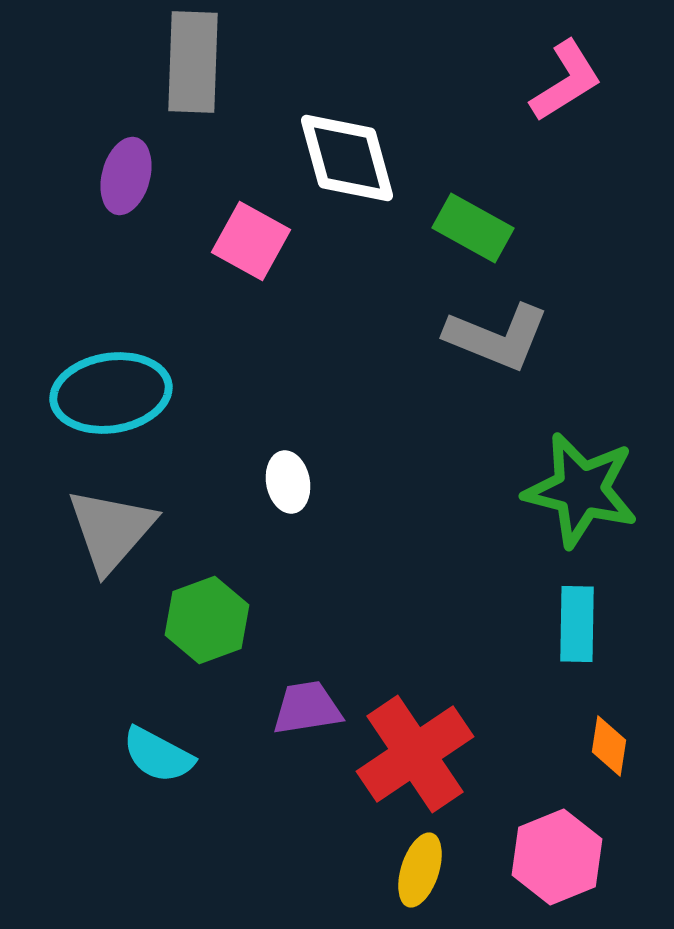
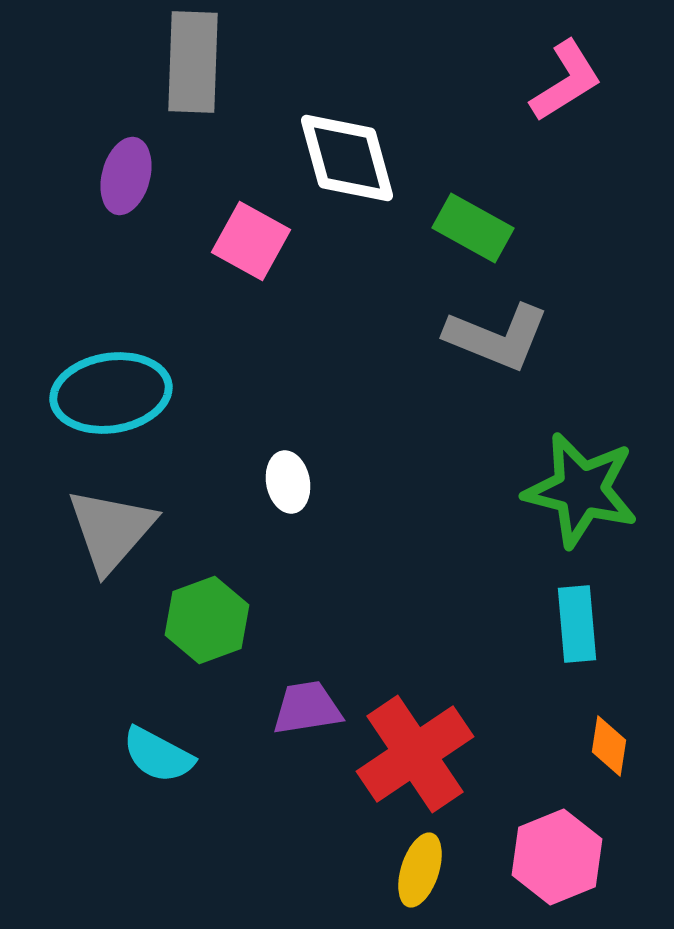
cyan rectangle: rotated 6 degrees counterclockwise
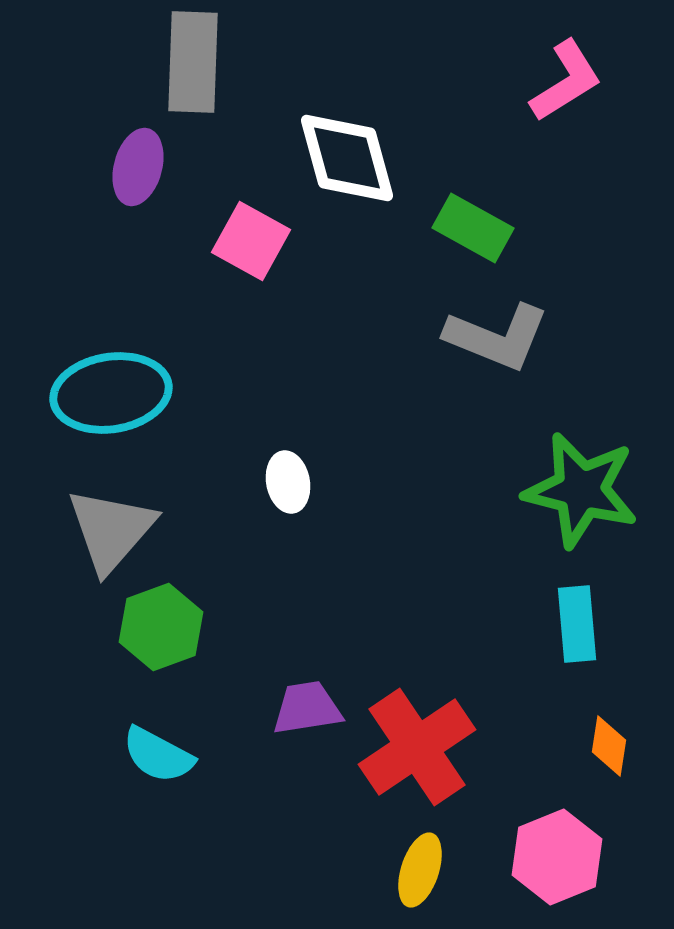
purple ellipse: moved 12 px right, 9 px up
green hexagon: moved 46 px left, 7 px down
red cross: moved 2 px right, 7 px up
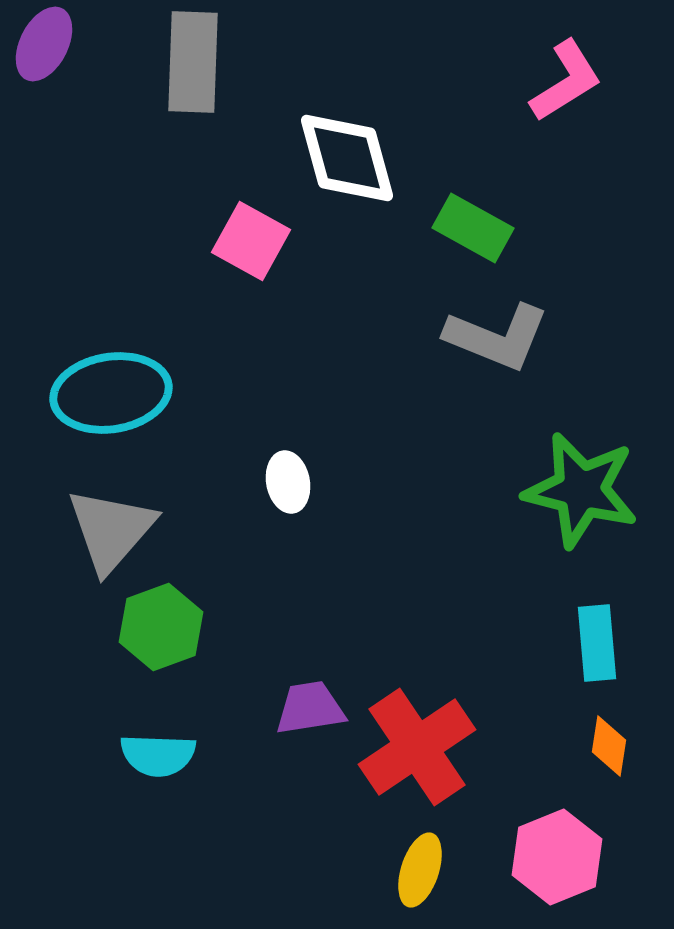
purple ellipse: moved 94 px left, 123 px up; rotated 12 degrees clockwise
cyan rectangle: moved 20 px right, 19 px down
purple trapezoid: moved 3 px right
cyan semicircle: rotated 26 degrees counterclockwise
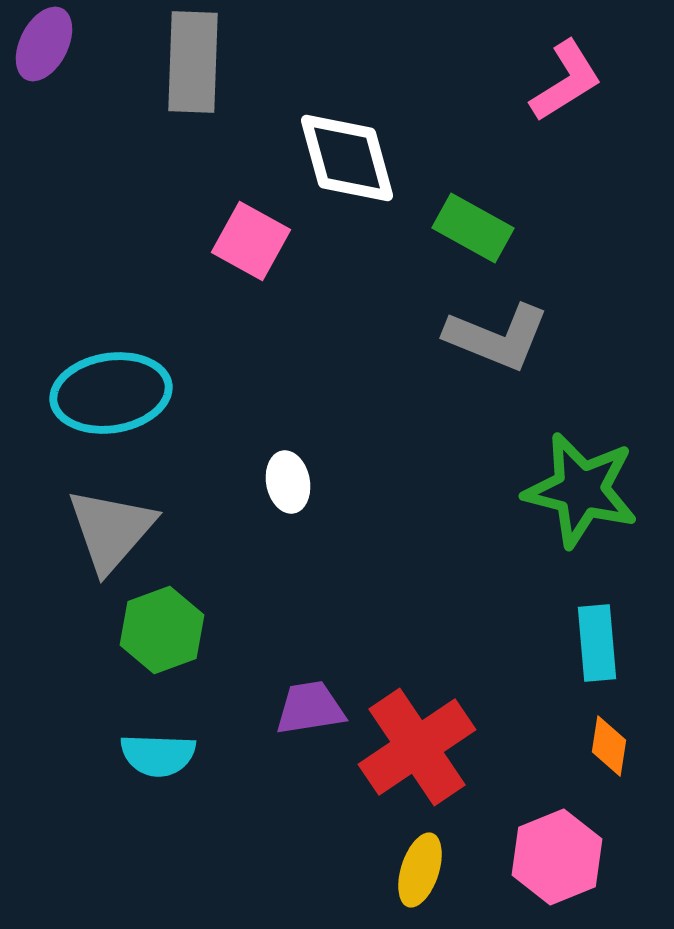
green hexagon: moved 1 px right, 3 px down
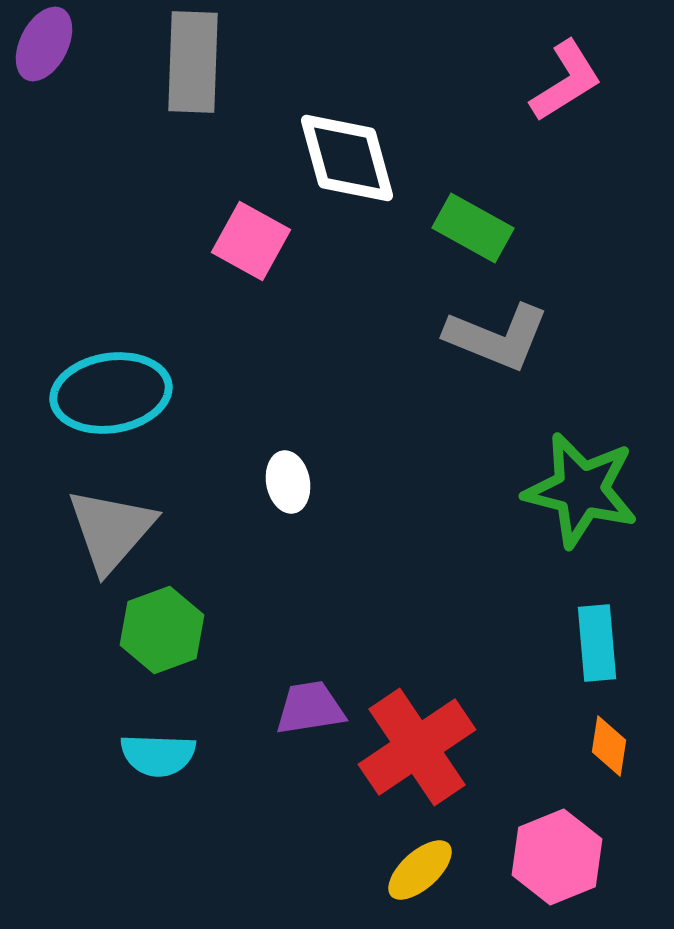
yellow ellipse: rotated 30 degrees clockwise
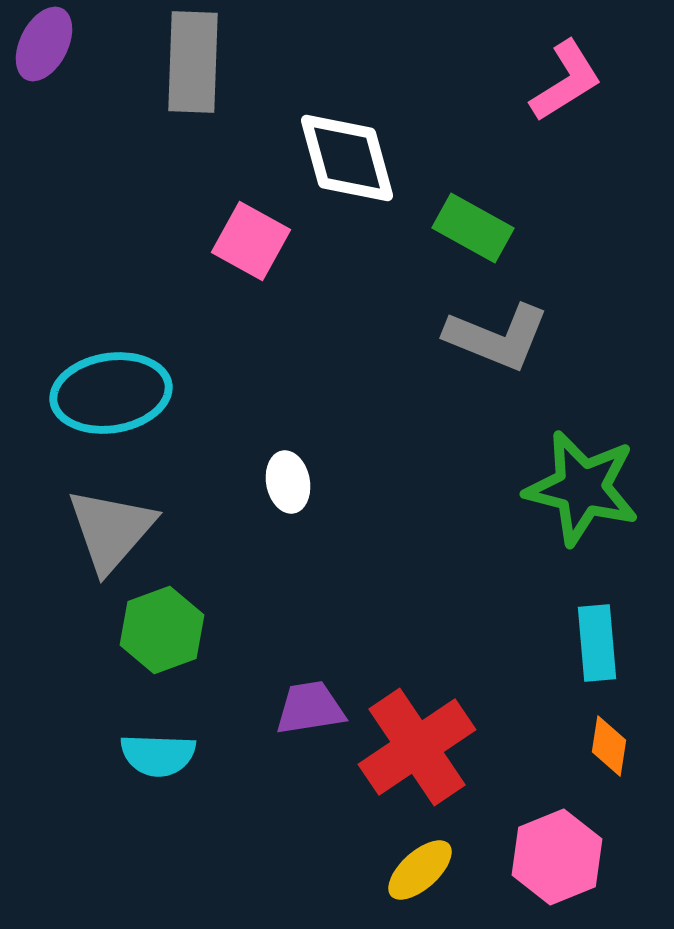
green star: moved 1 px right, 2 px up
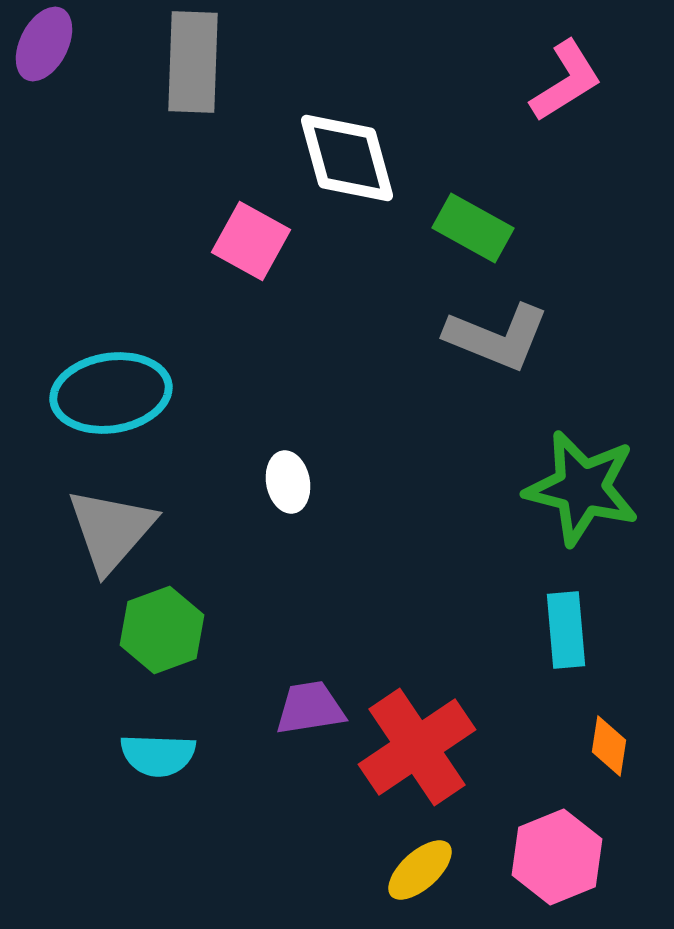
cyan rectangle: moved 31 px left, 13 px up
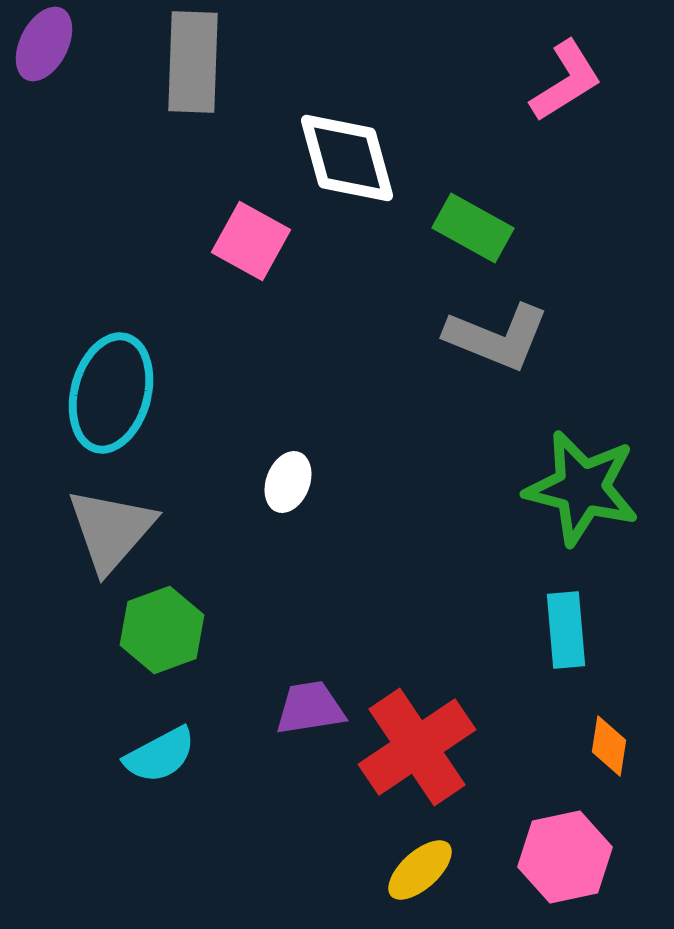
cyan ellipse: rotated 66 degrees counterclockwise
white ellipse: rotated 32 degrees clockwise
cyan semicircle: moved 2 px right; rotated 30 degrees counterclockwise
pink hexagon: moved 8 px right; rotated 10 degrees clockwise
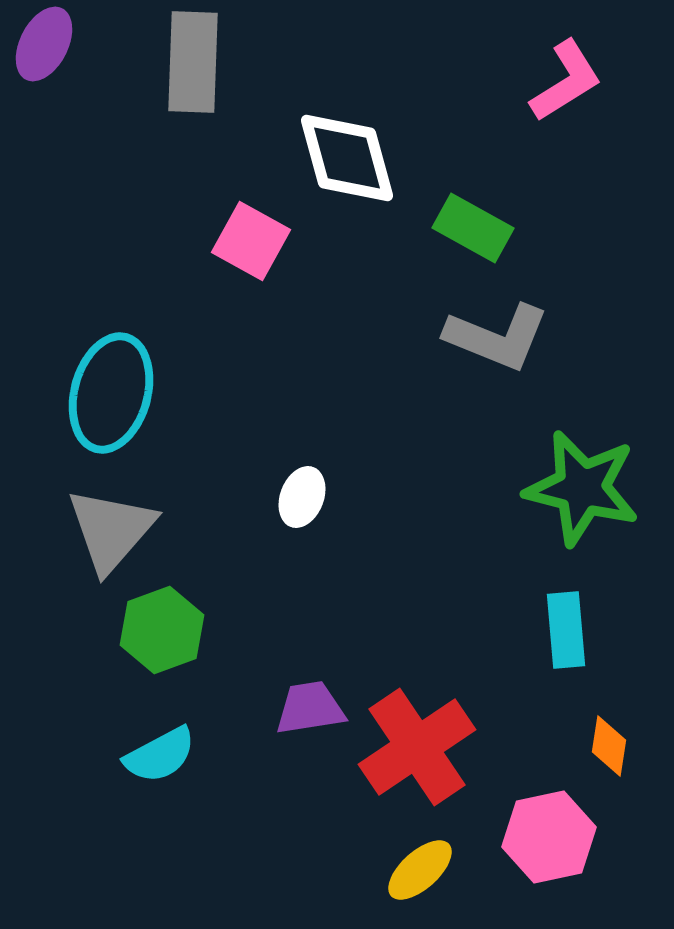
white ellipse: moved 14 px right, 15 px down
pink hexagon: moved 16 px left, 20 px up
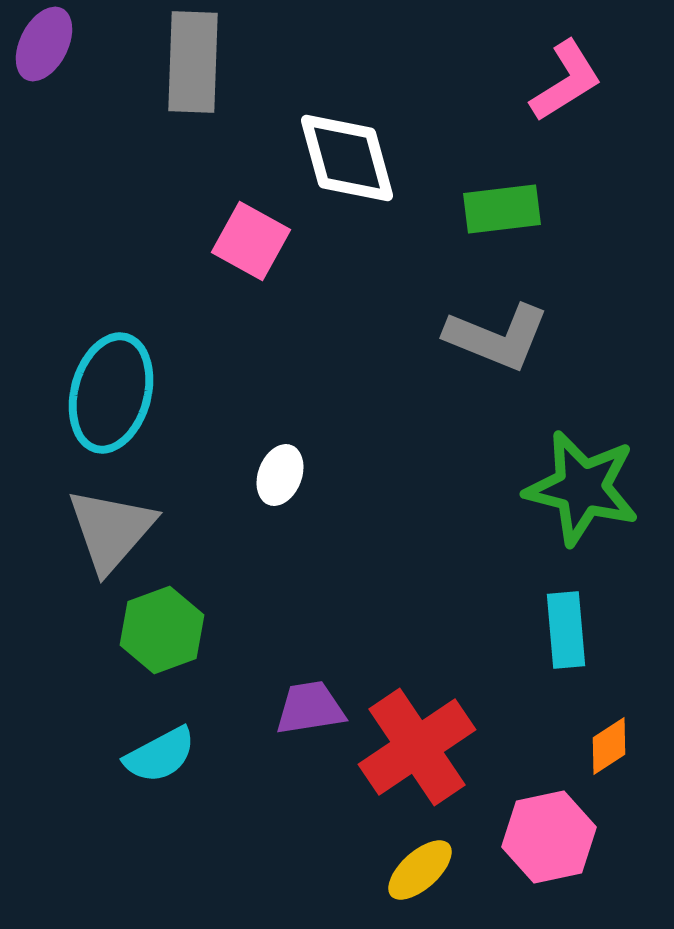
green rectangle: moved 29 px right, 19 px up; rotated 36 degrees counterclockwise
white ellipse: moved 22 px left, 22 px up
orange diamond: rotated 48 degrees clockwise
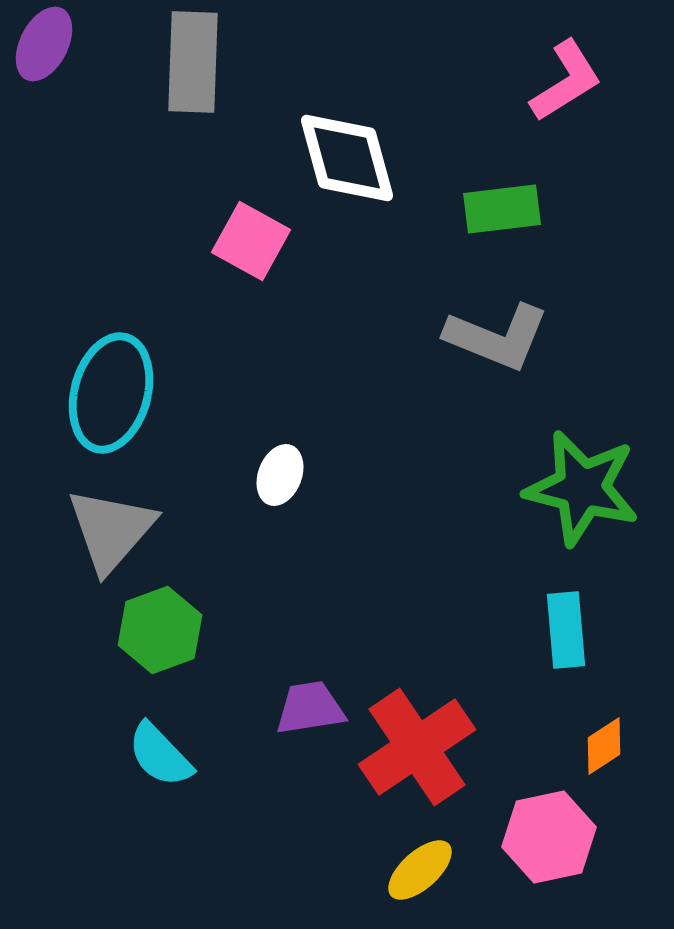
green hexagon: moved 2 px left
orange diamond: moved 5 px left
cyan semicircle: rotated 74 degrees clockwise
